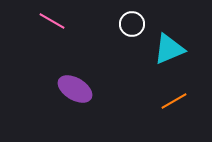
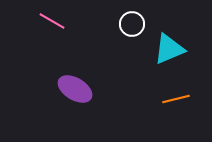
orange line: moved 2 px right, 2 px up; rotated 16 degrees clockwise
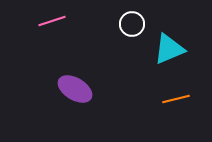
pink line: rotated 48 degrees counterclockwise
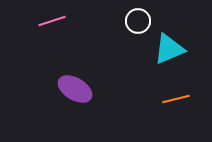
white circle: moved 6 px right, 3 px up
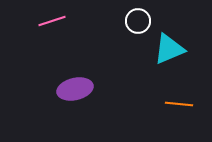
purple ellipse: rotated 44 degrees counterclockwise
orange line: moved 3 px right, 5 px down; rotated 20 degrees clockwise
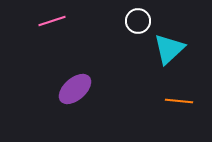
cyan triangle: rotated 20 degrees counterclockwise
purple ellipse: rotated 28 degrees counterclockwise
orange line: moved 3 px up
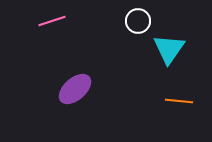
cyan triangle: rotated 12 degrees counterclockwise
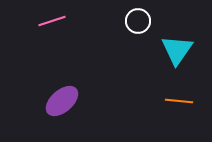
cyan triangle: moved 8 px right, 1 px down
purple ellipse: moved 13 px left, 12 px down
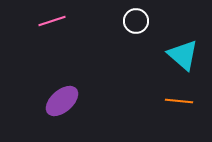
white circle: moved 2 px left
cyan triangle: moved 6 px right, 5 px down; rotated 24 degrees counterclockwise
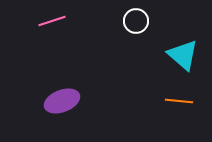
purple ellipse: rotated 20 degrees clockwise
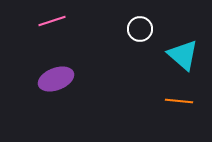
white circle: moved 4 px right, 8 px down
purple ellipse: moved 6 px left, 22 px up
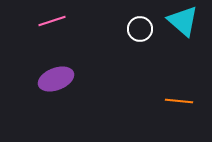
cyan triangle: moved 34 px up
